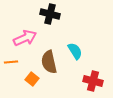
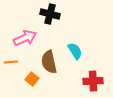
red cross: rotated 18 degrees counterclockwise
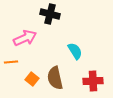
brown semicircle: moved 6 px right, 16 px down
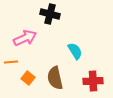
orange square: moved 4 px left, 1 px up
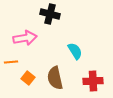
pink arrow: rotated 15 degrees clockwise
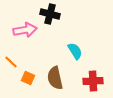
pink arrow: moved 8 px up
orange line: rotated 48 degrees clockwise
orange square: rotated 16 degrees counterclockwise
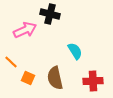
pink arrow: rotated 15 degrees counterclockwise
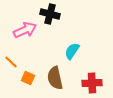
cyan semicircle: moved 3 px left; rotated 114 degrees counterclockwise
red cross: moved 1 px left, 2 px down
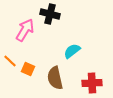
pink arrow: rotated 35 degrees counterclockwise
cyan semicircle: rotated 18 degrees clockwise
orange line: moved 1 px left, 1 px up
orange square: moved 9 px up
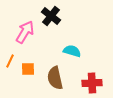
black cross: moved 1 px right, 2 px down; rotated 24 degrees clockwise
pink arrow: moved 2 px down
cyan semicircle: rotated 54 degrees clockwise
orange line: rotated 72 degrees clockwise
orange square: rotated 24 degrees counterclockwise
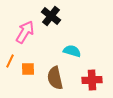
red cross: moved 3 px up
